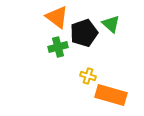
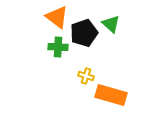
green cross: rotated 18 degrees clockwise
yellow cross: moved 2 px left
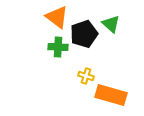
black pentagon: moved 1 px down
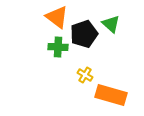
yellow cross: moved 1 px left, 1 px up; rotated 14 degrees clockwise
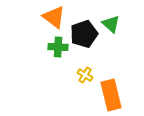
orange triangle: moved 3 px left
orange rectangle: rotated 60 degrees clockwise
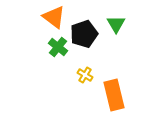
green triangle: moved 5 px right; rotated 18 degrees clockwise
green cross: rotated 36 degrees clockwise
orange rectangle: moved 3 px right
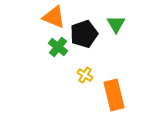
orange triangle: rotated 15 degrees counterclockwise
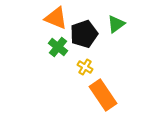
orange triangle: moved 2 px right, 1 px down
green triangle: rotated 24 degrees clockwise
yellow cross: moved 8 px up
orange rectangle: moved 11 px left; rotated 20 degrees counterclockwise
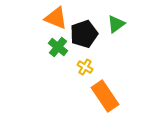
orange rectangle: moved 2 px right, 1 px down
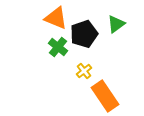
yellow cross: moved 1 px left, 4 px down; rotated 21 degrees clockwise
